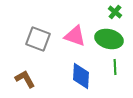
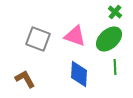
green ellipse: rotated 56 degrees counterclockwise
blue diamond: moved 2 px left, 2 px up
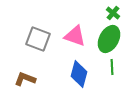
green cross: moved 2 px left, 1 px down
green ellipse: rotated 20 degrees counterclockwise
green line: moved 3 px left
blue diamond: rotated 12 degrees clockwise
brown L-shape: rotated 40 degrees counterclockwise
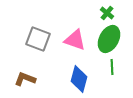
green cross: moved 6 px left
pink triangle: moved 4 px down
blue diamond: moved 5 px down
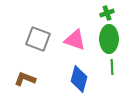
green cross: rotated 32 degrees clockwise
green ellipse: rotated 28 degrees counterclockwise
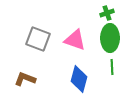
green ellipse: moved 1 px right, 1 px up
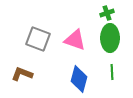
green line: moved 5 px down
brown L-shape: moved 3 px left, 5 px up
